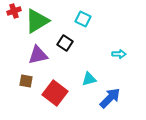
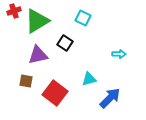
cyan square: moved 1 px up
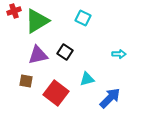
black square: moved 9 px down
cyan triangle: moved 2 px left
red square: moved 1 px right
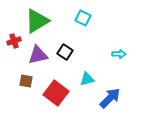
red cross: moved 30 px down
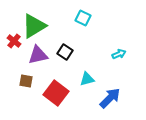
green triangle: moved 3 px left, 5 px down
red cross: rotated 32 degrees counterclockwise
cyan arrow: rotated 24 degrees counterclockwise
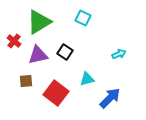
green triangle: moved 5 px right, 4 px up
brown square: rotated 16 degrees counterclockwise
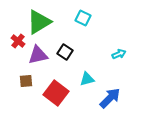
red cross: moved 4 px right
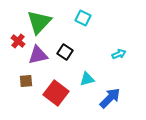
green triangle: rotated 16 degrees counterclockwise
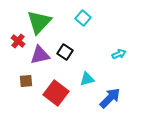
cyan square: rotated 14 degrees clockwise
purple triangle: moved 2 px right
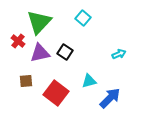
purple triangle: moved 2 px up
cyan triangle: moved 2 px right, 2 px down
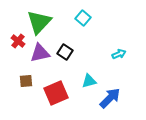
red square: rotated 30 degrees clockwise
